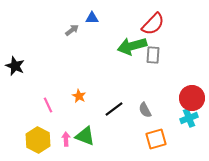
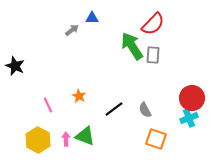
green arrow: rotated 72 degrees clockwise
orange square: rotated 35 degrees clockwise
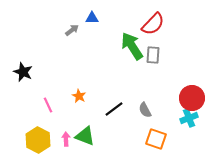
black star: moved 8 px right, 6 px down
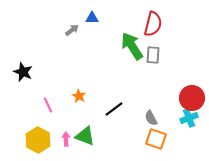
red semicircle: rotated 30 degrees counterclockwise
gray semicircle: moved 6 px right, 8 px down
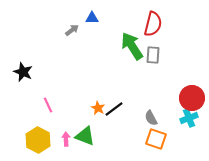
orange star: moved 19 px right, 12 px down
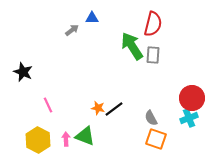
orange star: rotated 16 degrees counterclockwise
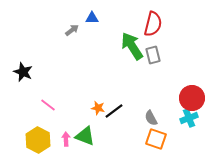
gray rectangle: rotated 18 degrees counterclockwise
pink line: rotated 28 degrees counterclockwise
black line: moved 2 px down
